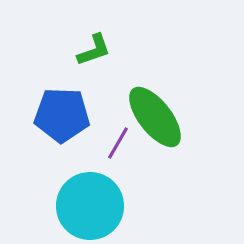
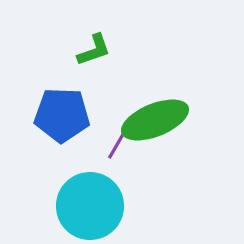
green ellipse: moved 3 px down; rotated 74 degrees counterclockwise
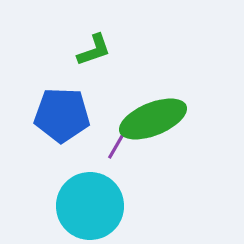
green ellipse: moved 2 px left, 1 px up
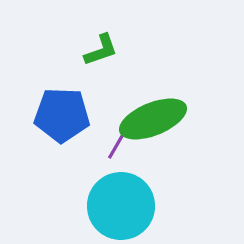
green L-shape: moved 7 px right
cyan circle: moved 31 px right
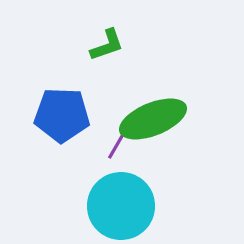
green L-shape: moved 6 px right, 5 px up
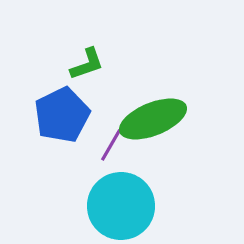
green L-shape: moved 20 px left, 19 px down
blue pentagon: rotated 28 degrees counterclockwise
purple line: moved 7 px left, 2 px down
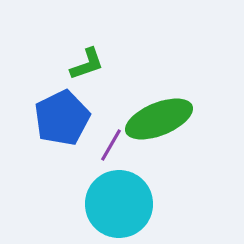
blue pentagon: moved 3 px down
green ellipse: moved 6 px right
cyan circle: moved 2 px left, 2 px up
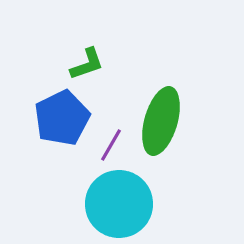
green ellipse: moved 2 px right, 2 px down; rotated 52 degrees counterclockwise
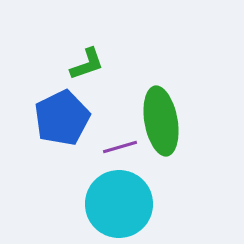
green ellipse: rotated 26 degrees counterclockwise
purple line: moved 9 px right, 2 px down; rotated 44 degrees clockwise
